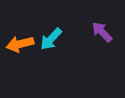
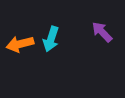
cyan arrow: rotated 25 degrees counterclockwise
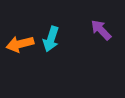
purple arrow: moved 1 px left, 2 px up
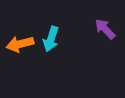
purple arrow: moved 4 px right, 1 px up
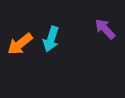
orange arrow: rotated 24 degrees counterclockwise
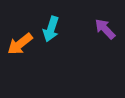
cyan arrow: moved 10 px up
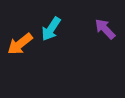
cyan arrow: rotated 15 degrees clockwise
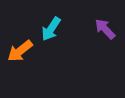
orange arrow: moved 7 px down
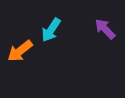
cyan arrow: moved 1 px down
